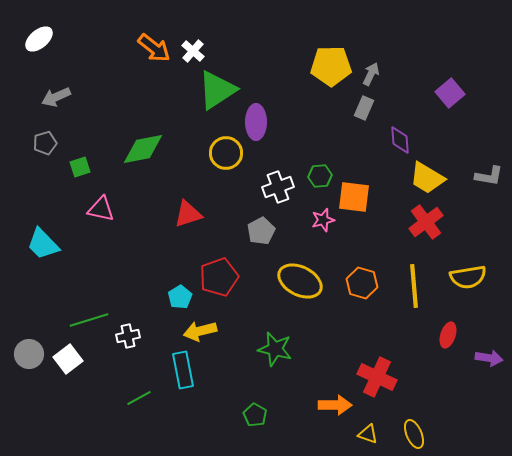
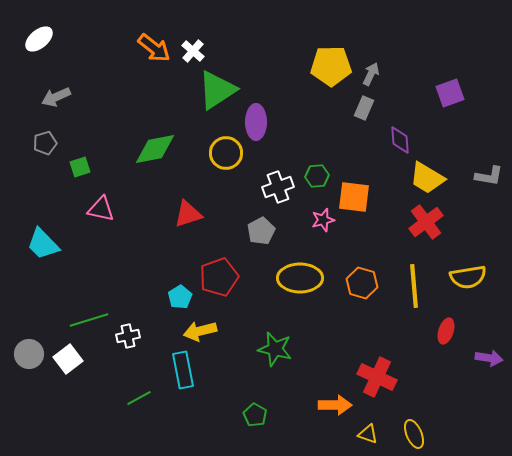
purple square at (450, 93): rotated 20 degrees clockwise
green diamond at (143, 149): moved 12 px right
green hexagon at (320, 176): moved 3 px left
yellow ellipse at (300, 281): moved 3 px up; rotated 27 degrees counterclockwise
red ellipse at (448, 335): moved 2 px left, 4 px up
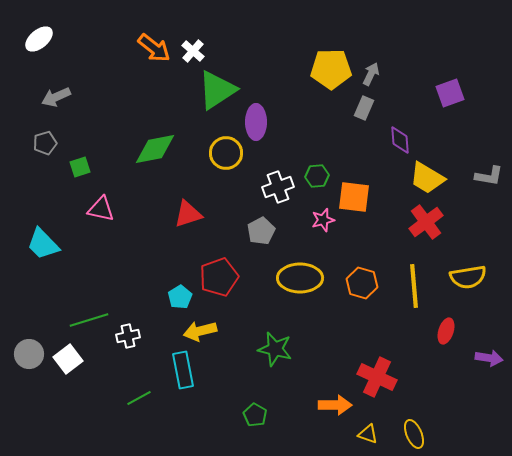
yellow pentagon at (331, 66): moved 3 px down
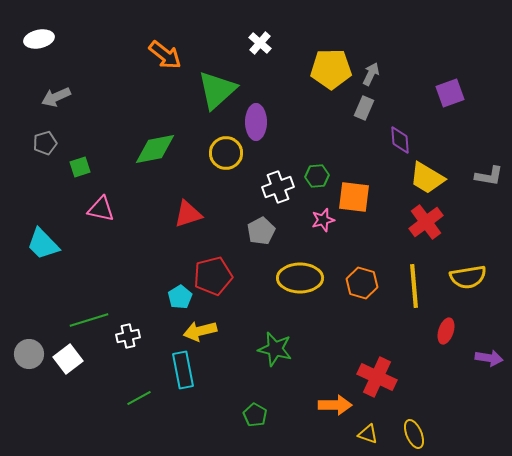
white ellipse at (39, 39): rotated 28 degrees clockwise
orange arrow at (154, 48): moved 11 px right, 7 px down
white cross at (193, 51): moved 67 px right, 8 px up
green triangle at (217, 90): rotated 9 degrees counterclockwise
red pentagon at (219, 277): moved 6 px left, 1 px up; rotated 6 degrees clockwise
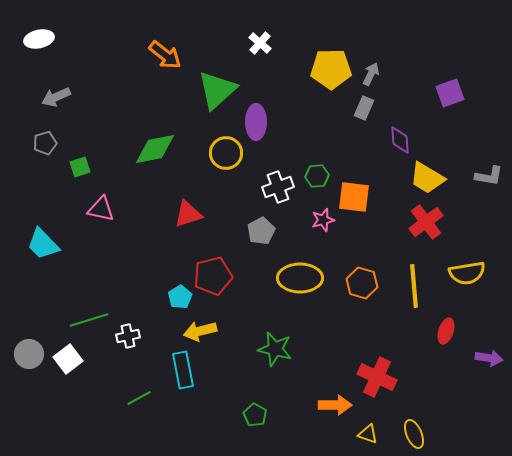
yellow semicircle at (468, 277): moved 1 px left, 4 px up
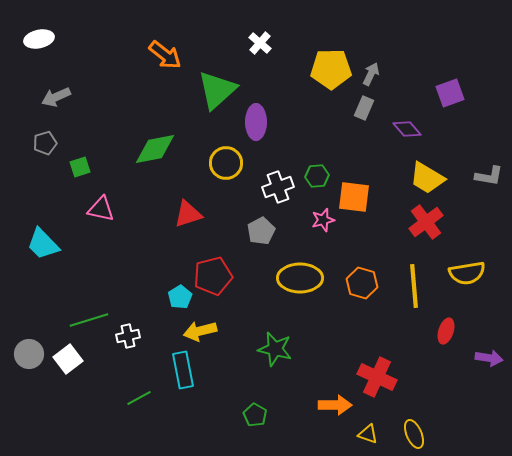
purple diamond at (400, 140): moved 7 px right, 11 px up; rotated 36 degrees counterclockwise
yellow circle at (226, 153): moved 10 px down
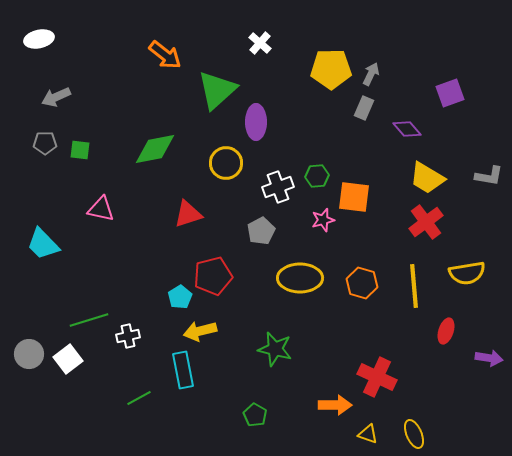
gray pentagon at (45, 143): rotated 15 degrees clockwise
green square at (80, 167): moved 17 px up; rotated 25 degrees clockwise
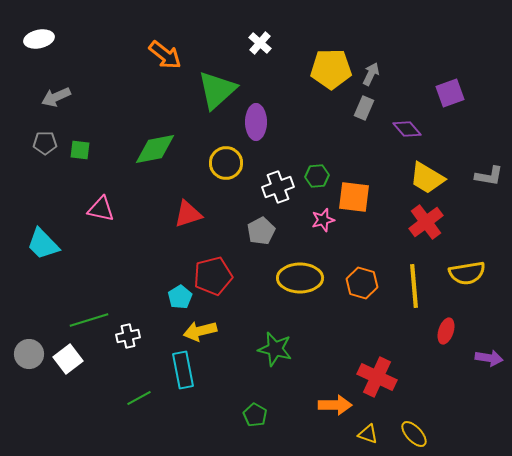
yellow ellipse at (414, 434): rotated 20 degrees counterclockwise
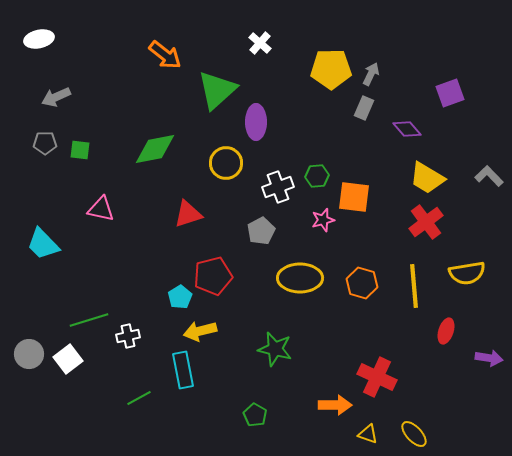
gray L-shape at (489, 176): rotated 144 degrees counterclockwise
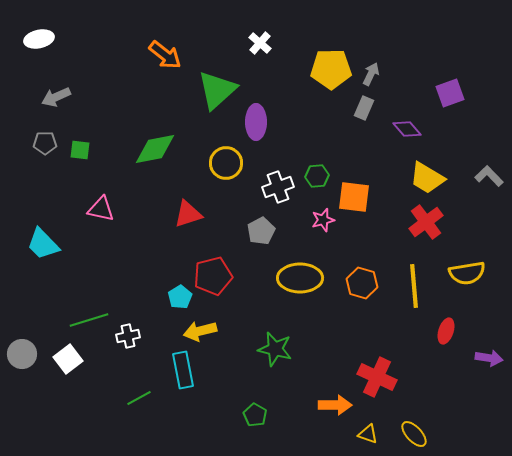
gray circle at (29, 354): moved 7 px left
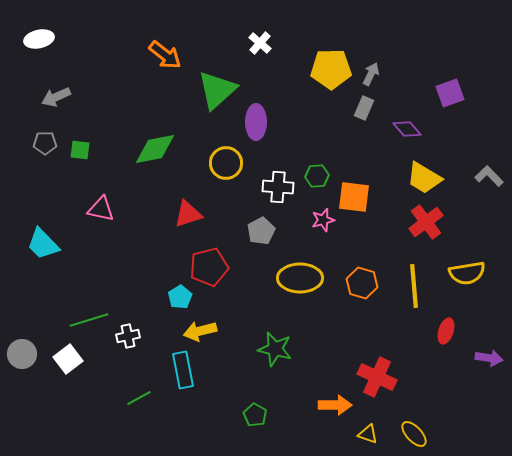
yellow trapezoid at (427, 178): moved 3 px left
white cross at (278, 187): rotated 24 degrees clockwise
red pentagon at (213, 276): moved 4 px left, 9 px up
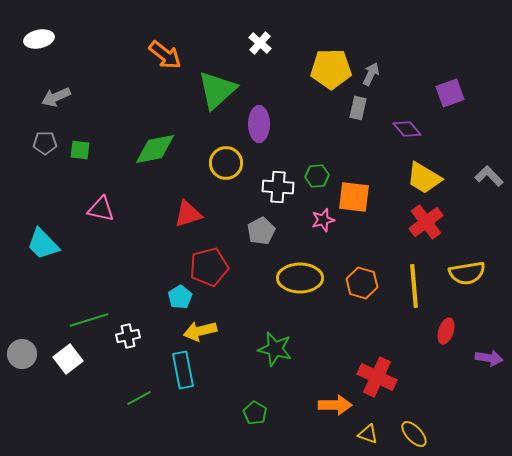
gray rectangle at (364, 108): moved 6 px left; rotated 10 degrees counterclockwise
purple ellipse at (256, 122): moved 3 px right, 2 px down
green pentagon at (255, 415): moved 2 px up
